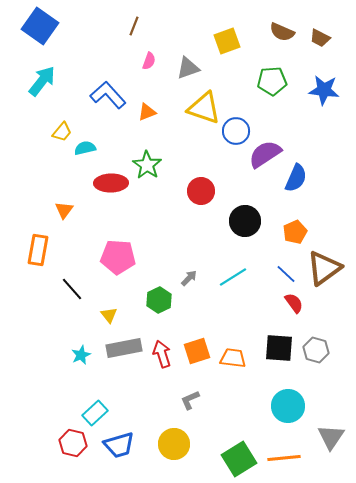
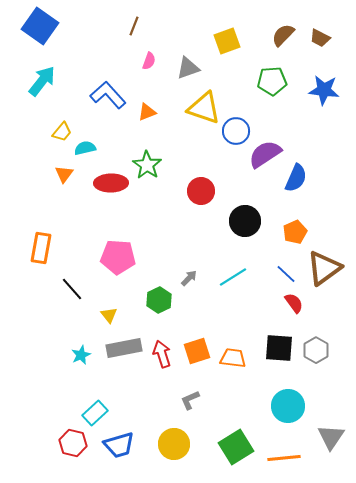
brown semicircle at (282, 32): moved 1 px right, 3 px down; rotated 110 degrees clockwise
orange triangle at (64, 210): moved 36 px up
orange rectangle at (38, 250): moved 3 px right, 2 px up
gray hexagon at (316, 350): rotated 15 degrees clockwise
green square at (239, 459): moved 3 px left, 12 px up
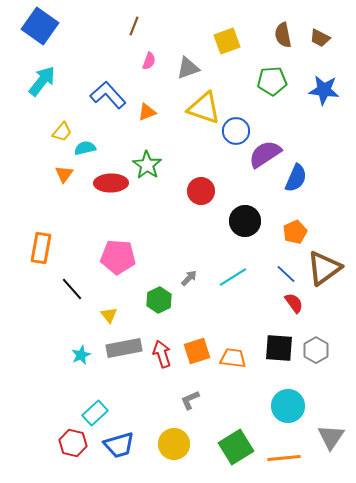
brown semicircle at (283, 35): rotated 55 degrees counterclockwise
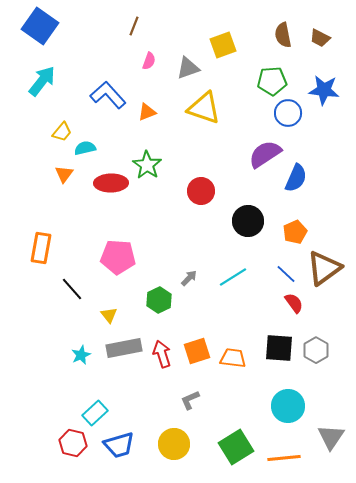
yellow square at (227, 41): moved 4 px left, 4 px down
blue circle at (236, 131): moved 52 px right, 18 px up
black circle at (245, 221): moved 3 px right
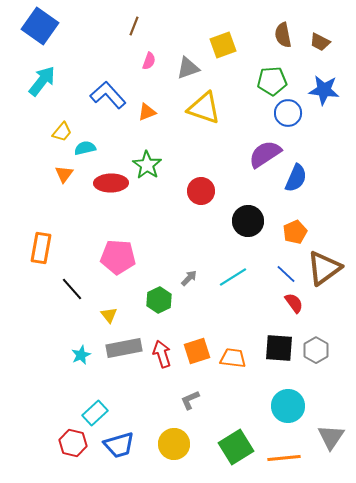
brown trapezoid at (320, 38): moved 4 px down
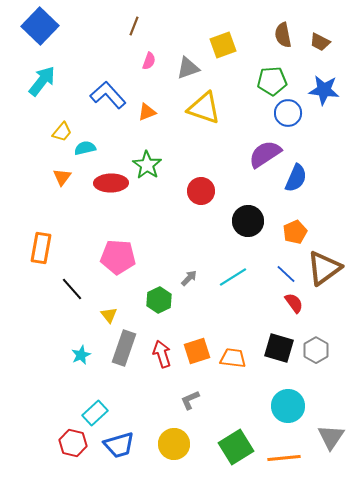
blue square at (40, 26): rotated 9 degrees clockwise
orange triangle at (64, 174): moved 2 px left, 3 px down
gray rectangle at (124, 348): rotated 60 degrees counterclockwise
black square at (279, 348): rotated 12 degrees clockwise
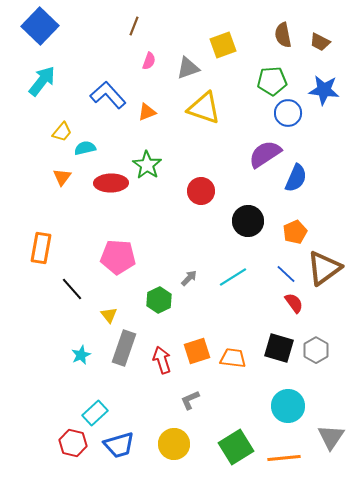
red arrow at (162, 354): moved 6 px down
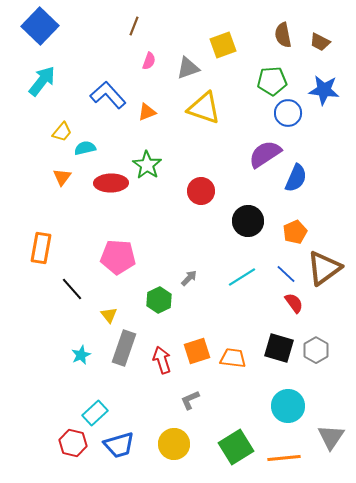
cyan line at (233, 277): moved 9 px right
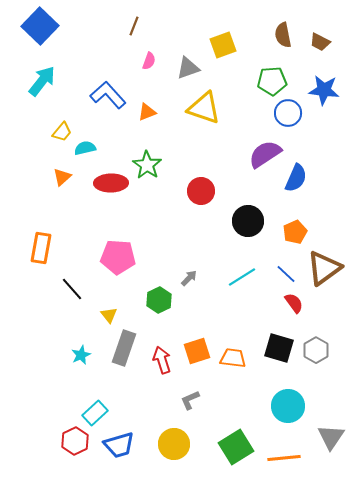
orange triangle at (62, 177): rotated 12 degrees clockwise
red hexagon at (73, 443): moved 2 px right, 2 px up; rotated 20 degrees clockwise
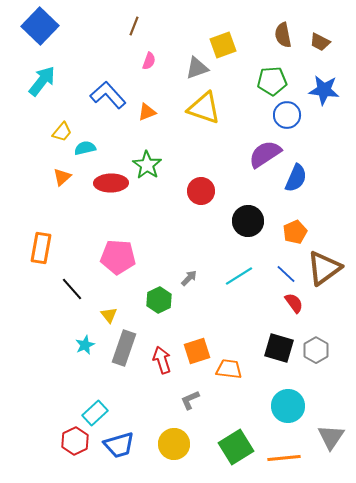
gray triangle at (188, 68): moved 9 px right
blue circle at (288, 113): moved 1 px left, 2 px down
cyan line at (242, 277): moved 3 px left, 1 px up
cyan star at (81, 355): moved 4 px right, 10 px up
orange trapezoid at (233, 358): moved 4 px left, 11 px down
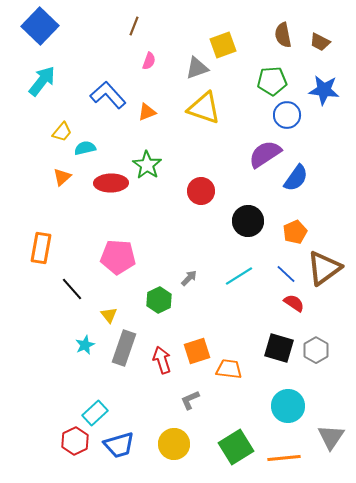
blue semicircle at (296, 178): rotated 12 degrees clockwise
red semicircle at (294, 303): rotated 20 degrees counterclockwise
